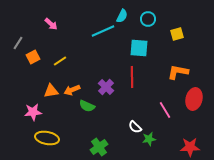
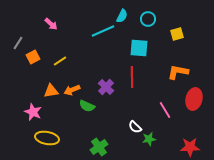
pink star: rotated 30 degrees clockwise
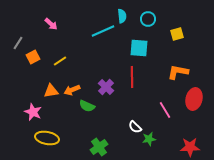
cyan semicircle: rotated 32 degrees counterclockwise
